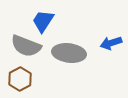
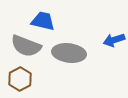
blue trapezoid: rotated 70 degrees clockwise
blue arrow: moved 3 px right, 3 px up
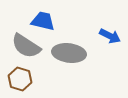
blue arrow: moved 4 px left, 4 px up; rotated 135 degrees counterclockwise
gray semicircle: rotated 12 degrees clockwise
brown hexagon: rotated 15 degrees counterclockwise
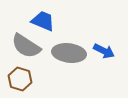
blue trapezoid: rotated 10 degrees clockwise
blue arrow: moved 6 px left, 15 px down
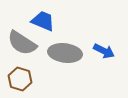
gray semicircle: moved 4 px left, 3 px up
gray ellipse: moved 4 px left
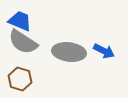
blue trapezoid: moved 23 px left
gray semicircle: moved 1 px right, 1 px up
gray ellipse: moved 4 px right, 1 px up
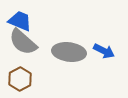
gray semicircle: rotated 8 degrees clockwise
brown hexagon: rotated 15 degrees clockwise
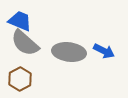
gray semicircle: moved 2 px right, 1 px down
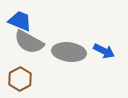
gray semicircle: moved 4 px right, 1 px up; rotated 12 degrees counterclockwise
